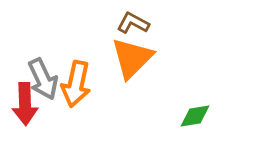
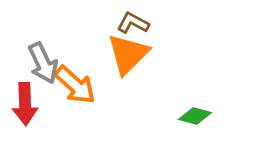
orange triangle: moved 4 px left, 4 px up
gray arrow: moved 16 px up
orange arrow: moved 1 px left, 1 px down; rotated 60 degrees counterclockwise
green diamond: rotated 24 degrees clockwise
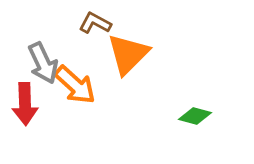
brown L-shape: moved 38 px left
